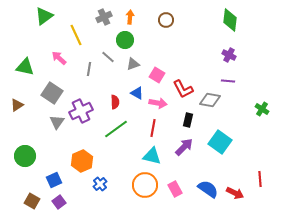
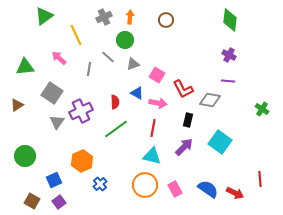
green triangle at (25, 67): rotated 18 degrees counterclockwise
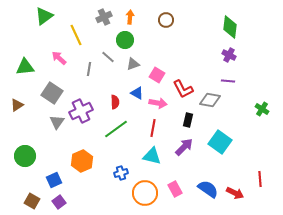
green diamond at (230, 20): moved 7 px down
blue cross at (100, 184): moved 21 px right, 11 px up; rotated 24 degrees clockwise
orange circle at (145, 185): moved 8 px down
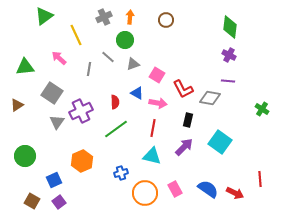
gray diamond at (210, 100): moved 2 px up
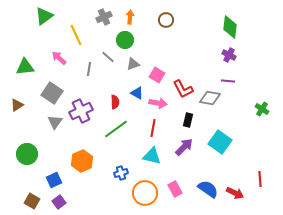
gray triangle at (57, 122): moved 2 px left
green circle at (25, 156): moved 2 px right, 2 px up
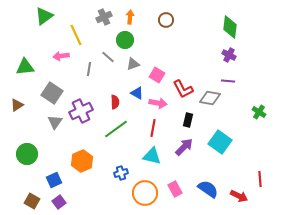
pink arrow at (59, 58): moved 2 px right, 2 px up; rotated 49 degrees counterclockwise
green cross at (262, 109): moved 3 px left, 3 px down
red arrow at (235, 193): moved 4 px right, 3 px down
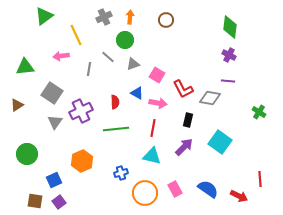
green line at (116, 129): rotated 30 degrees clockwise
brown square at (32, 201): moved 3 px right; rotated 21 degrees counterclockwise
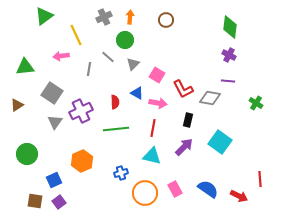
gray triangle at (133, 64): rotated 24 degrees counterclockwise
green cross at (259, 112): moved 3 px left, 9 px up
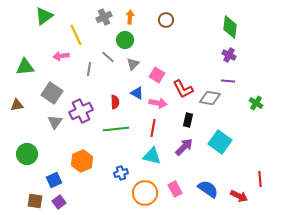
brown triangle at (17, 105): rotated 24 degrees clockwise
